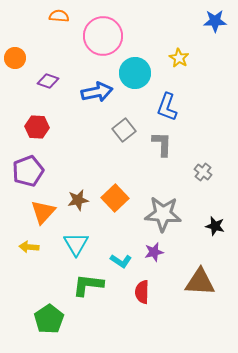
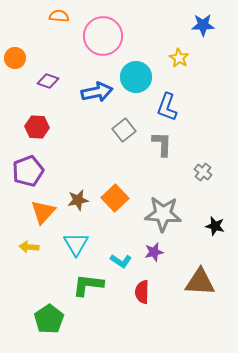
blue star: moved 12 px left, 4 px down
cyan circle: moved 1 px right, 4 px down
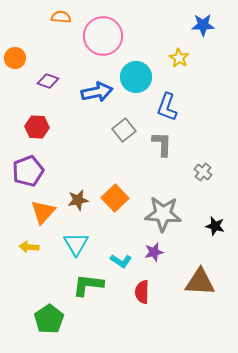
orange semicircle: moved 2 px right, 1 px down
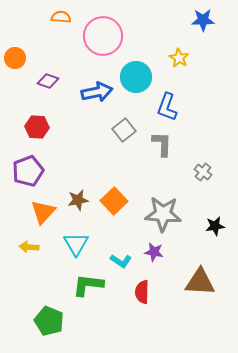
blue star: moved 5 px up
orange square: moved 1 px left, 3 px down
black star: rotated 24 degrees counterclockwise
purple star: rotated 24 degrees clockwise
green pentagon: moved 2 px down; rotated 16 degrees counterclockwise
